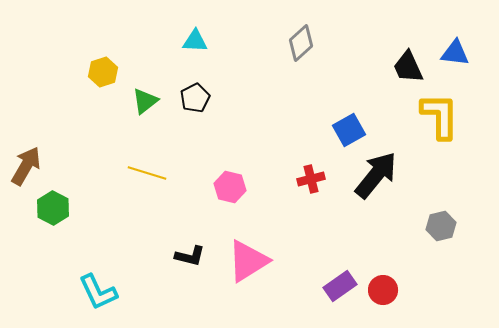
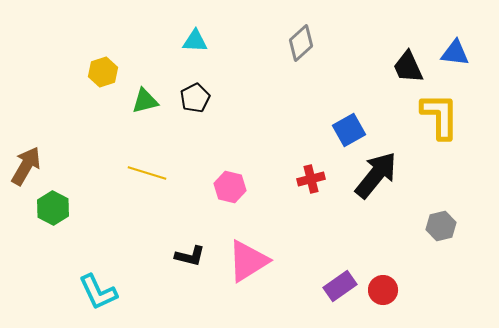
green triangle: rotated 24 degrees clockwise
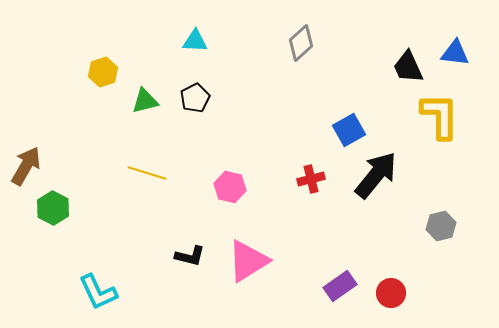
red circle: moved 8 px right, 3 px down
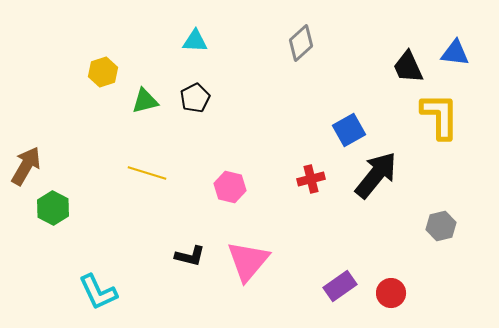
pink triangle: rotated 18 degrees counterclockwise
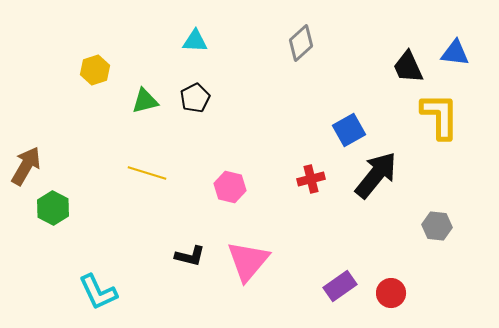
yellow hexagon: moved 8 px left, 2 px up
gray hexagon: moved 4 px left; rotated 20 degrees clockwise
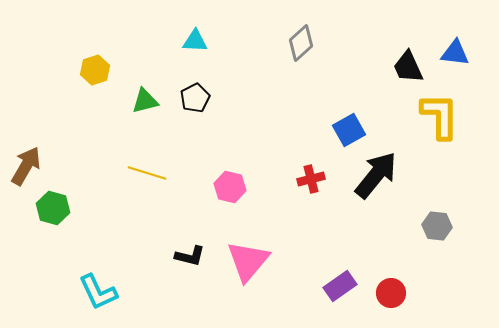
green hexagon: rotated 12 degrees counterclockwise
